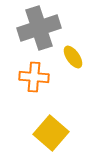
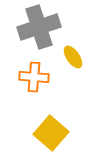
gray cross: moved 1 px up
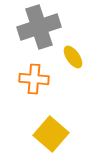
orange cross: moved 2 px down
yellow square: moved 1 px down
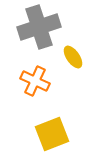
orange cross: moved 1 px right, 2 px down; rotated 20 degrees clockwise
yellow square: moved 1 px right; rotated 28 degrees clockwise
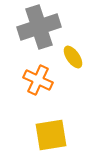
orange cross: moved 3 px right, 1 px up
yellow square: moved 1 px left, 1 px down; rotated 12 degrees clockwise
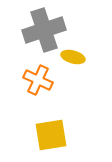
gray cross: moved 5 px right, 3 px down
yellow ellipse: rotated 40 degrees counterclockwise
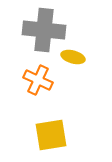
gray cross: rotated 24 degrees clockwise
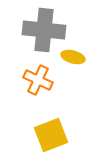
yellow square: rotated 12 degrees counterclockwise
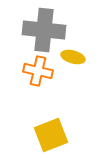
orange cross: moved 9 px up; rotated 12 degrees counterclockwise
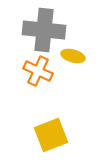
yellow ellipse: moved 1 px up
orange cross: rotated 12 degrees clockwise
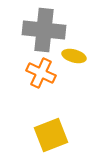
yellow ellipse: moved 1 px right
orange cross: moved 3 px right, 2 px down
